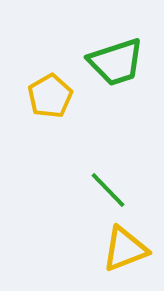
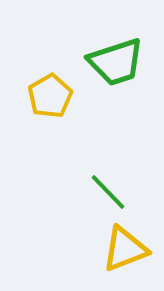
green line: moved 2 px down
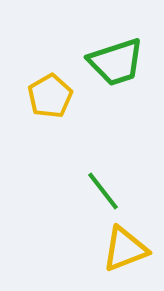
green line: moved 5 px left, 1 px up; rotated 6 degrees clockwise
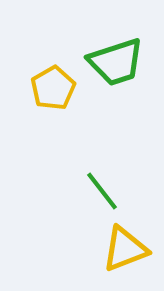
yellow pentagon: moved 3 px right, 8 px up
green line: moved 1 px left
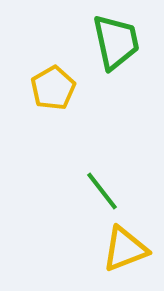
green trapezoid: moved 20 px up; rotated 84 degrees counterclockwise
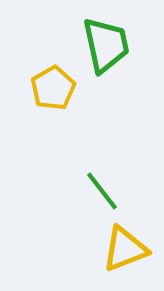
green trapezoid: moved 10 px left, 3 px down
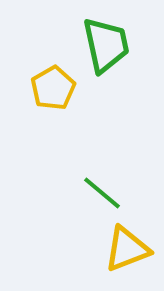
green line: moved 2 px down; rotated 12 degrees counterclockwise
yellow triangle: moved 2 px right
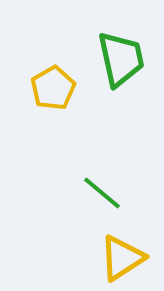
green trapezoid: moved 15 px right, 14 px down
yellow triangle: moved 5 px left, 9 px down; rotated 12 degrees counterclockwise
